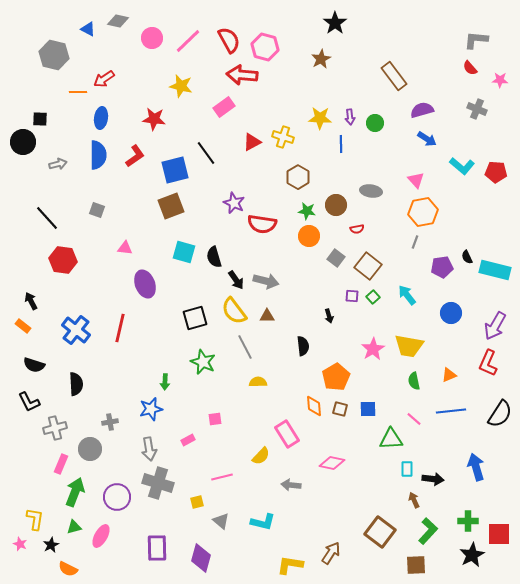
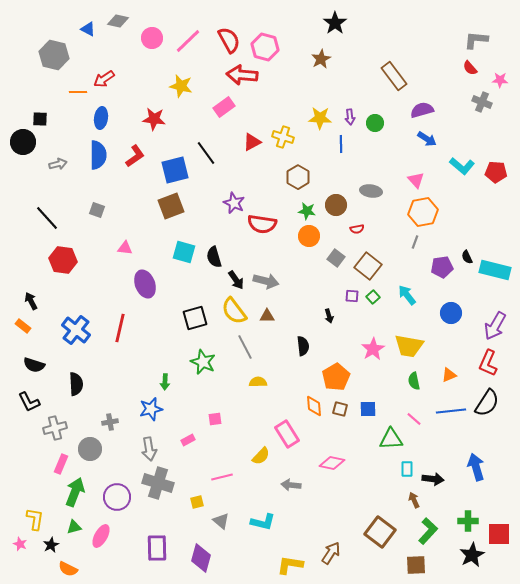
gray cross at (477, 109): moved 5 px right, 7 px up
black semicircle at (500, 414): moved 13 px left, 11 px up
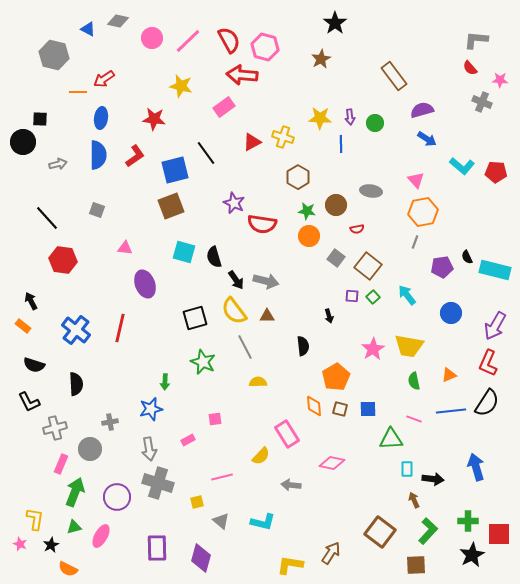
pink line at (414, 419): rotated 21 degrees counterclockwise
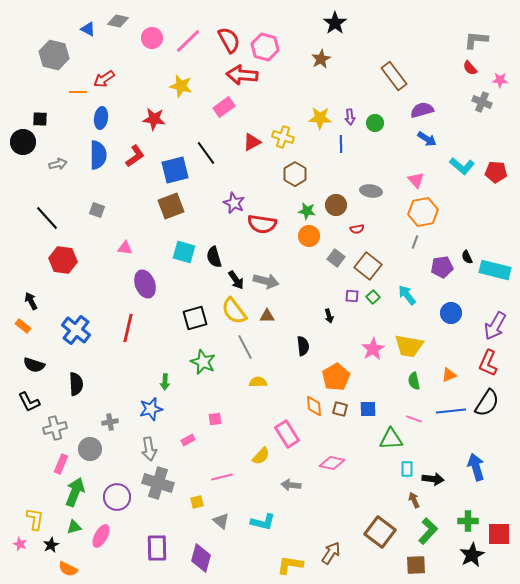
brown hexagon at (298, 177): moved 3 px left, 3 px up
red line at (120, 328): moved 8 px right
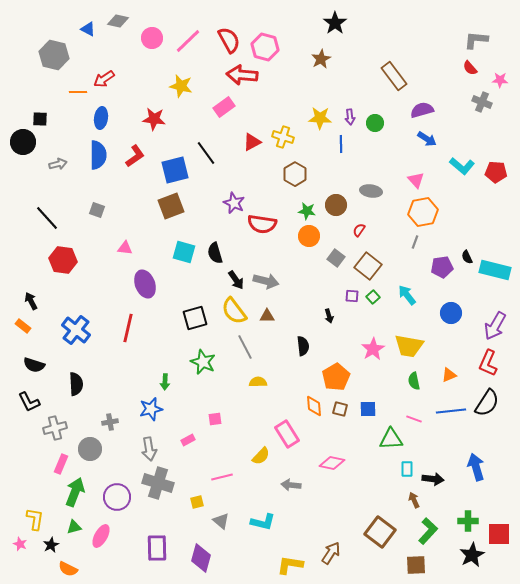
red semicircle at (357, 229): moved 2 px right, 1 px down; rotated 136 degrees clockwise
black semicircle at (214, 257): moved 1 px right, 4 px up
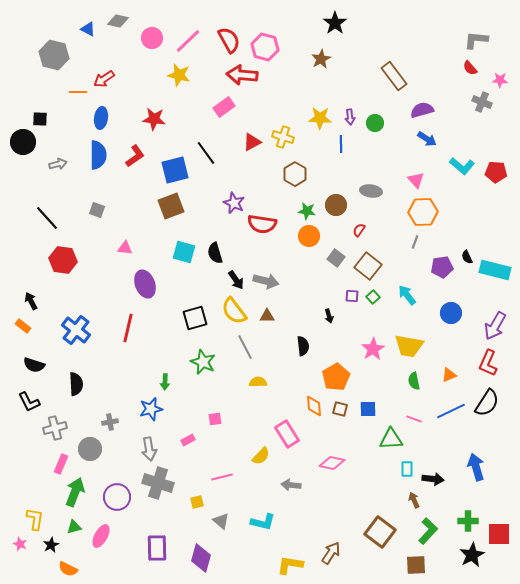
yellow star at (181, 86): moved 2 px left, 11 px up
orange hexagon at (423, 212): rotated 8 degrees clockwise
blue line at (451, 411): rotated 20 degrees counterclockwise
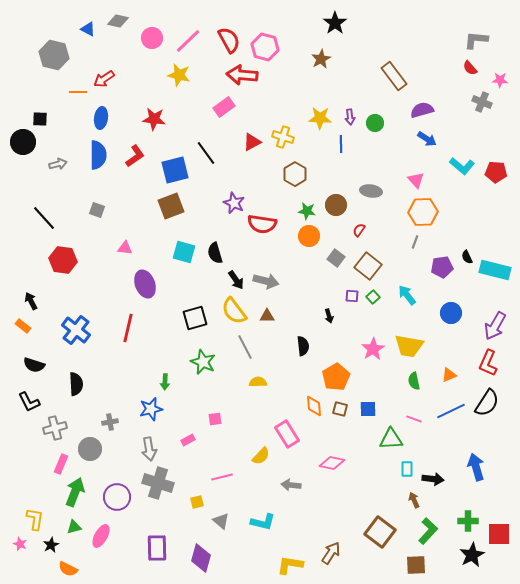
black line at (47, 218): moved 3 px left
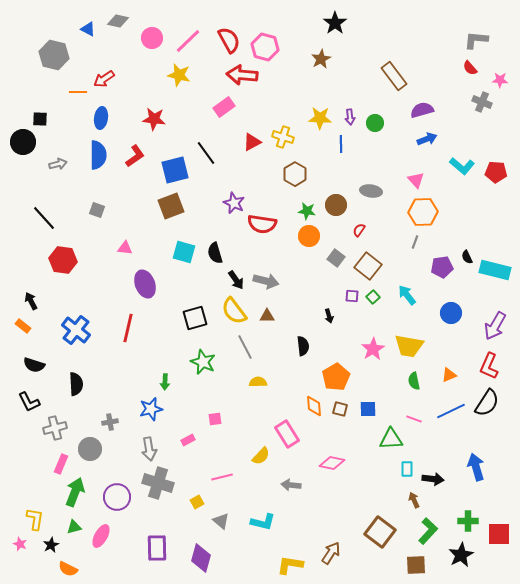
blue arrow at (427, 139): rotated 54 degrees counterclockwise
red L-shape at (488, 363): moved 1 px right, 3 px down
yellow square at (197, 502): rotated 16 degrees counterclockwise
black star at (472, 555): moved 11 px left
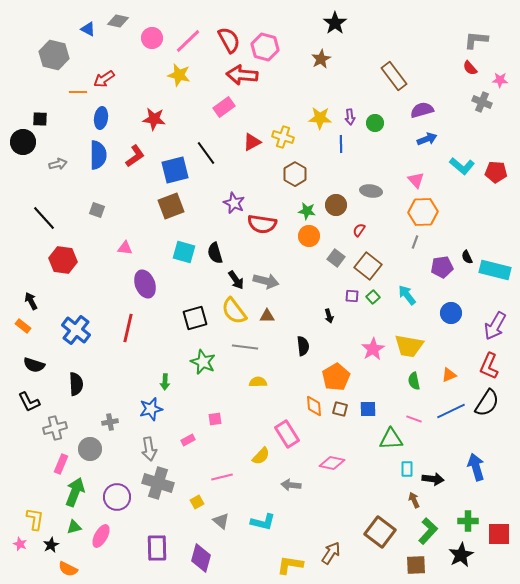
gray line at (245, 347): rotated 55 degrees counterclockwise
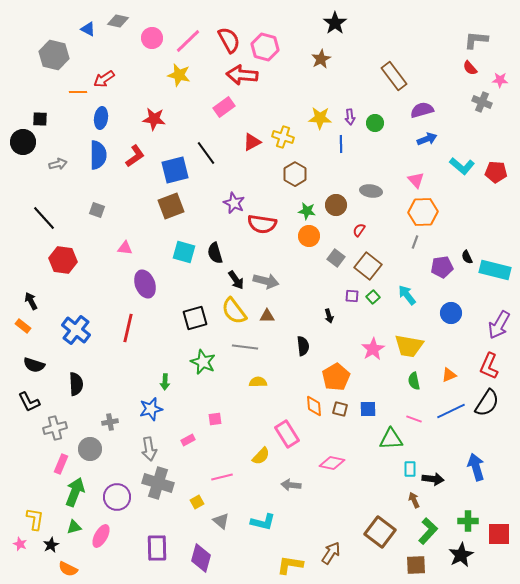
purple arrow at (495, 326): moved 4 px right, 1 px up
cyan rectangle at (407, 469): moved 3 px right
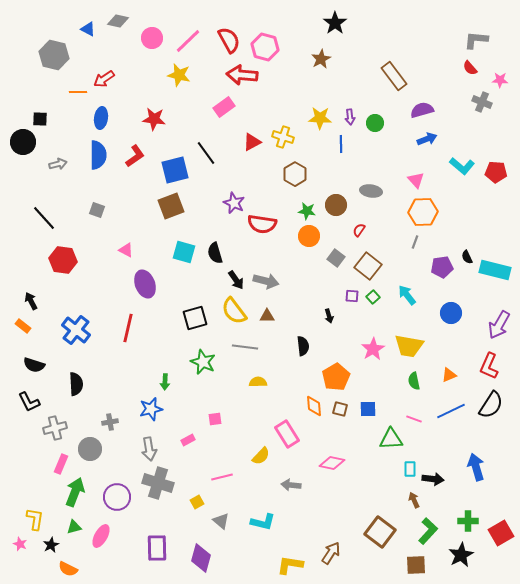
pink triangle at (125, 248): moved 1 px right, 2 px down; rotated 21 degrees clockwise
black semicircle at (487, 403): moved 4 px right, 2 px down
red square at (499, 534): moved 2 px right, 1 px up; rotated 30 degrees counterclockwise
